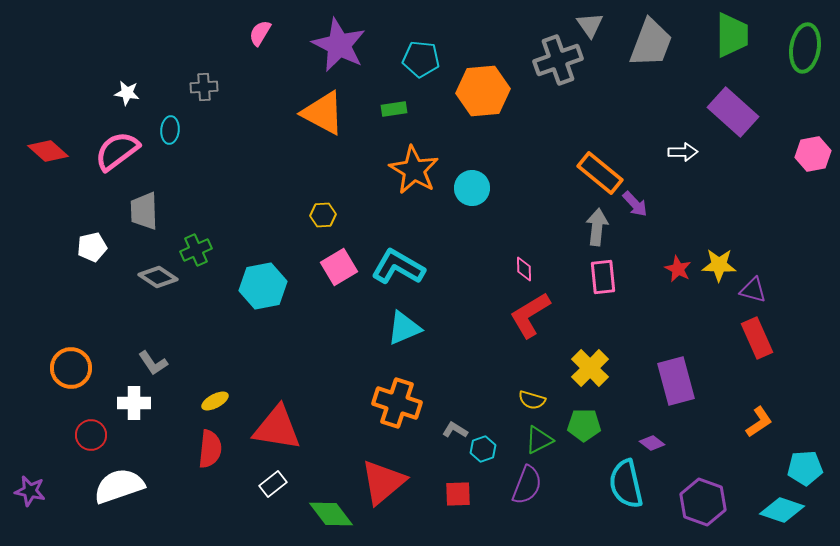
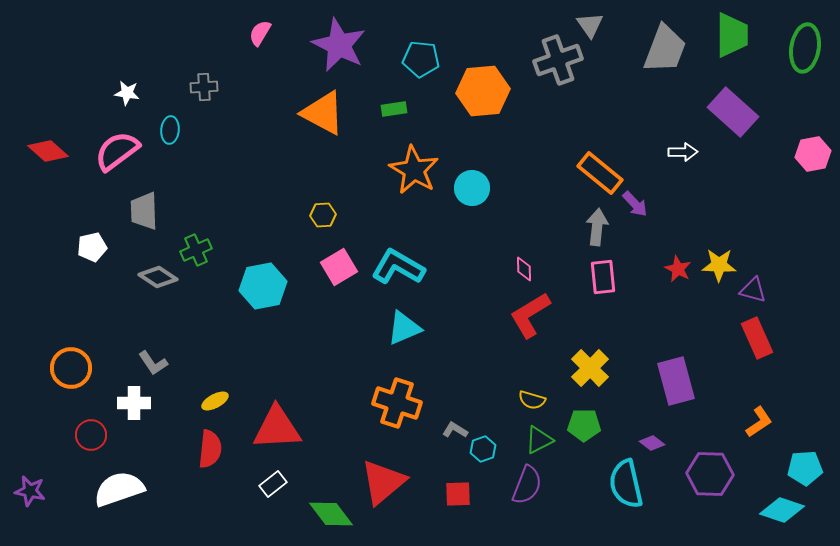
gray trapezoid at (651, 43): moved 14 px right, 6 px down
red triangle at (277, 428): rotated 12 degrees counterclockwise
white semicircle at (119, 486): moved 3 px down
purple hexagon at (703, 502): moved 7 px right, 28 px up; rotated 18 degrees counterclockwise
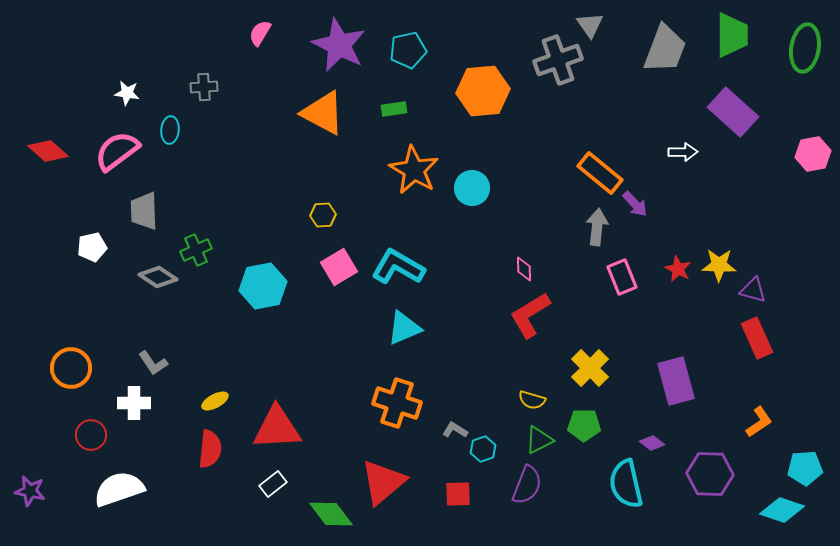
cyan pentagon at (421, 59): moved 13 px left, 9 px up; rotated 18 degrees counterclockwise
pink rectangle at (603, 277): moved 19 px right; rotated 16 degrees counterclockwise
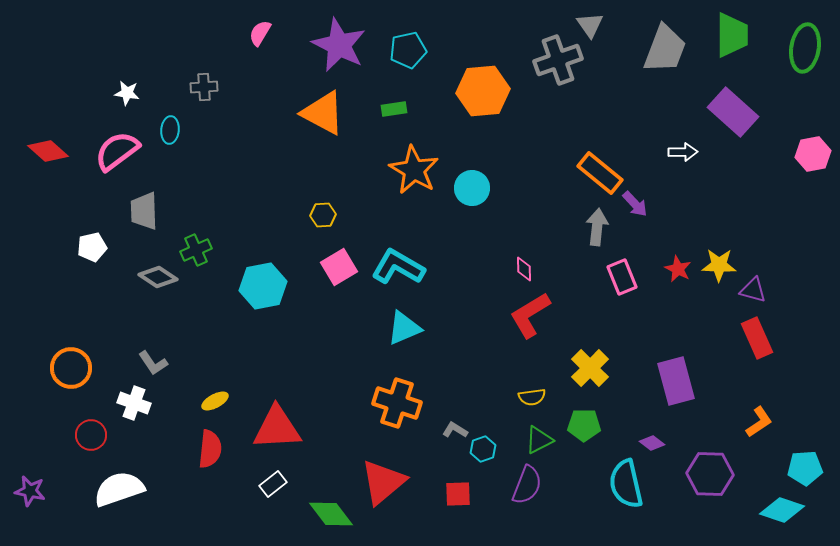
yellow semicircle at (532, 400): moved 3 px up; rotated 24 degrees counterclockwise
white cross at (134, 403): rotated 20 degrees clockwise
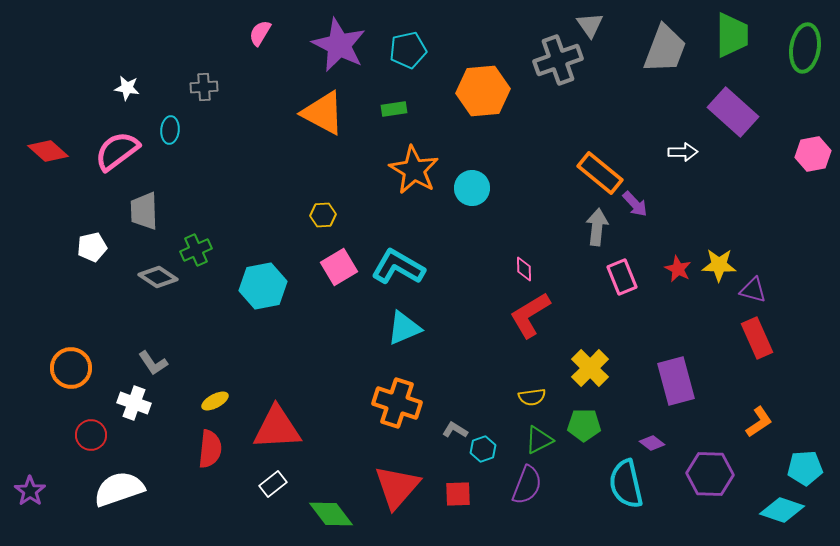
white star at (127, 93): moved 5 px up
red triangle at (383, 482): moved 14 px right, 5 px down; rotated 9 degrees counterclockwise
purple star at (30, 491): rotated 24 degrees clockwise
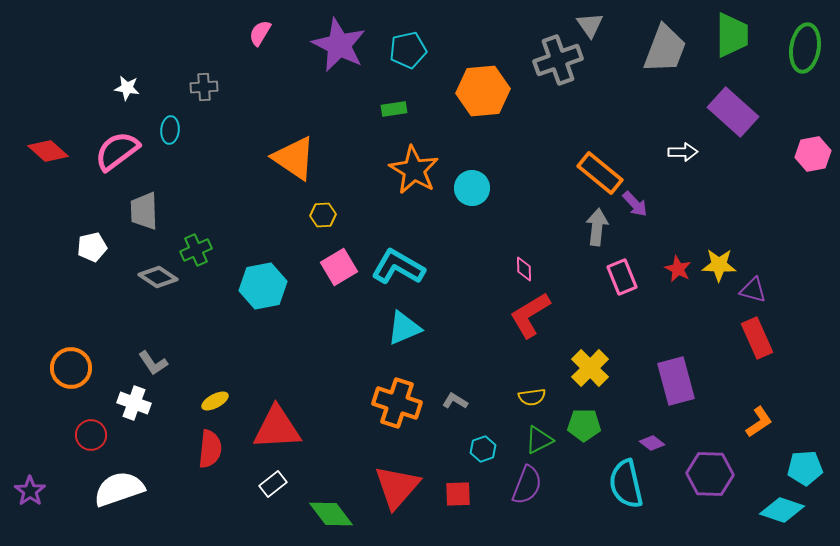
orange triangle at (323, 113): moved 29 px left, 45 px down; rotated 6 degrees clockwise
gray L-shape at (455, 430): moved 29 px up
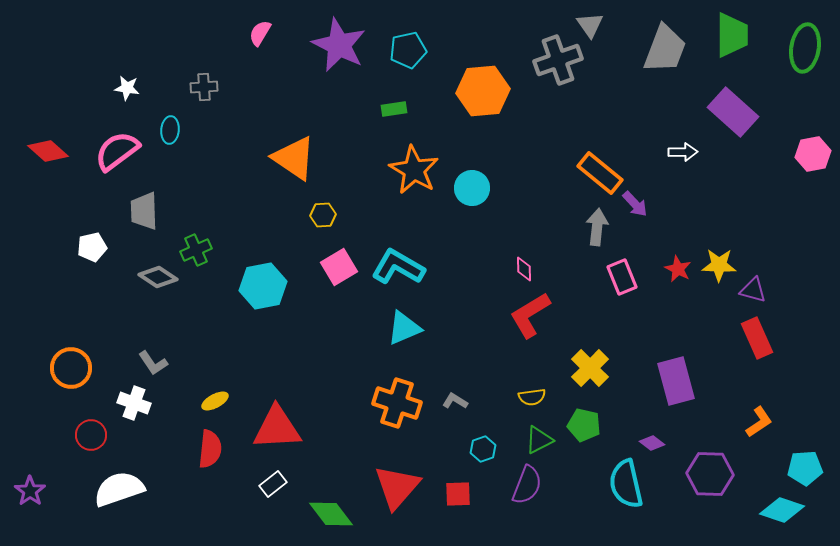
green pentagon at (584, 425): rotated 12 degrees clockwise
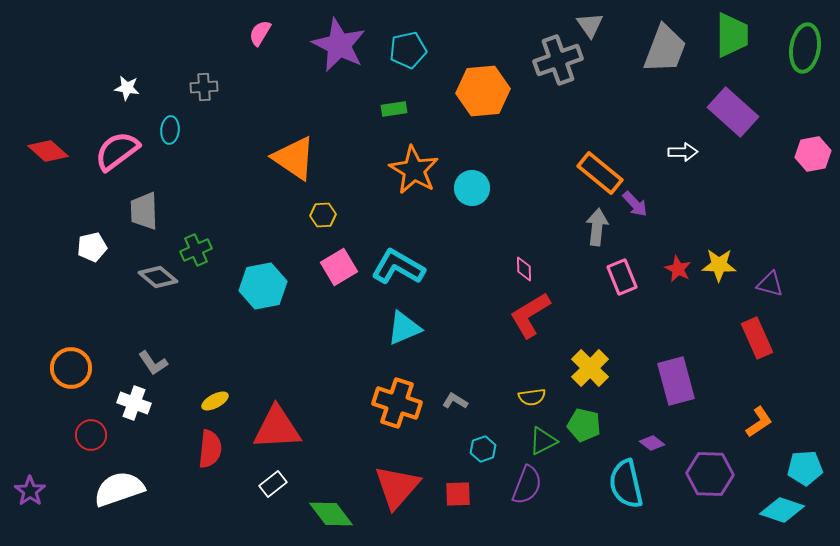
gray diamond at (158, 277): rotated 6 degrees clockwise
purple triangle at (753, 290): moved 17 px right, 6 px up
green triangle at (539, 440): moved 4 px right, 1 px down
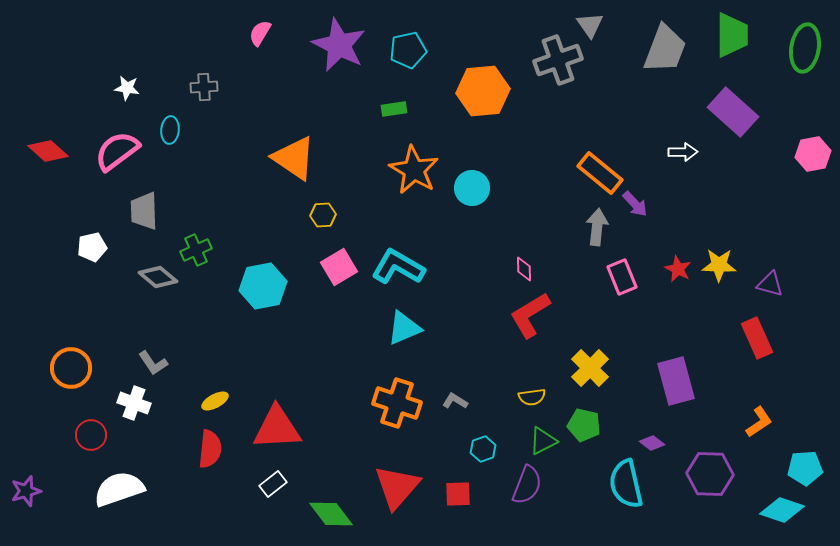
purple star at (30, 491): moved 4 px left; rotated 20 degrees clockwise
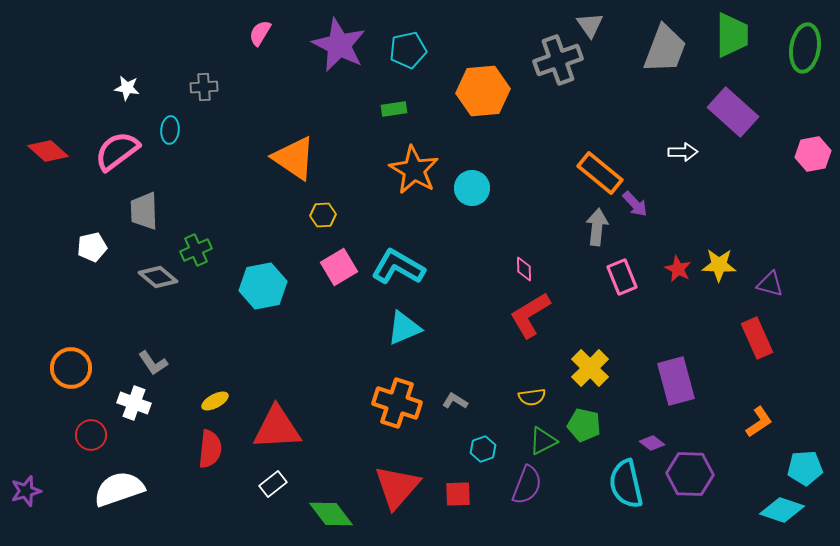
purple hexagon at (710, 474): moved 20 px left
